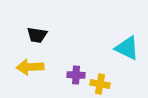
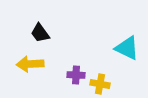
black trapezoid: moved 3 px right, 2 px up; rotated 45 degrees clockwise
yellow arrow: moved 3 px up
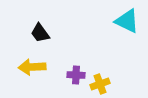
cyan triangle: moved 27 px up
yellow arrow: moved 2 px right, 3 px down
yellow cross: rotated 30 degrees counterclockwise
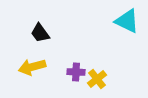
yellow arrow: rotated 12 degrees counterclockwise
purple cross: moved 3 px up
yellow cross: moved 3 px left, 5 px up; rotated 18 degrees counterclockwise
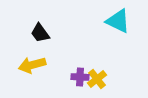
cyan triangle: moved 9 px left
yellow arrow: moved 2 px up
purple cross: moved 4 px right, 5 px down
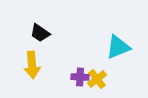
cyan triangle: moved 26 px down; rotated 48 degrees counterclockwise
black trapezoid: rotated 20 degrees counterclockwise
yellow arrow: rotated 80 degrees counterclockwise
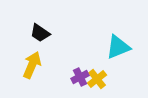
yellow arrow: rotated 152 degrees counterclockwise
purple cross: rotated 30 degrees counterclockwise
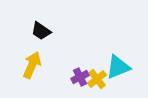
black trapezoid: moved 1 px right, 2 px up
cyan triangle: moved 20 px down
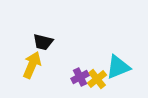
black trapezoid: moved 2 px right, 11 px down; rotated 20 degrees counterclockwise
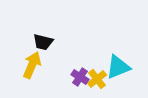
purple cross: rotated 30 degrees counterclockwise
